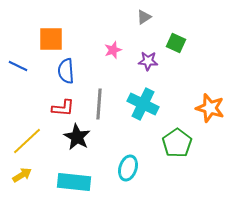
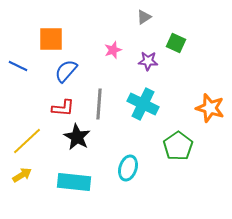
blue semicircle: rotated 45 degrees clockwise
green pentagon: moved 1 px right, 3 px down
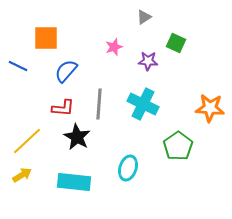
orange square: moved 5 px left, 1 px up
pink star: moved 1 px right, 3 px up
orange star: rotated 12 degrees counterclockwise
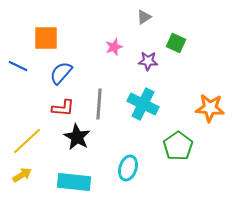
blue semicircle: moved 5 px left, 2 px down
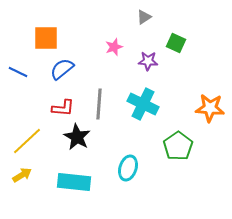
blue line: moved 6 px down
blue semicircle: moved 1 px right, 4 px up; rotated 10 degrees clockwise
